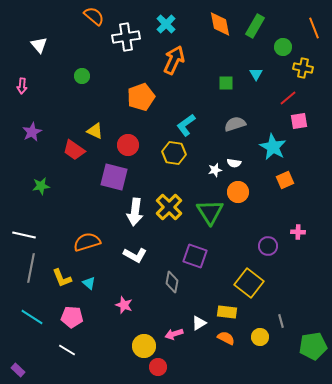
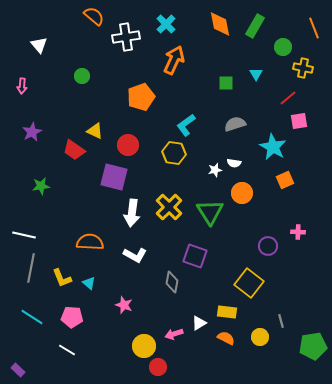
orange circle at (238, 192): moved 4 px right, 1 px down
white arrow at (135, 212): moved 3 px left, 1 px down
orange semicircle at (87, 242): moved 3 px right; rotated 20 degrees clockwise
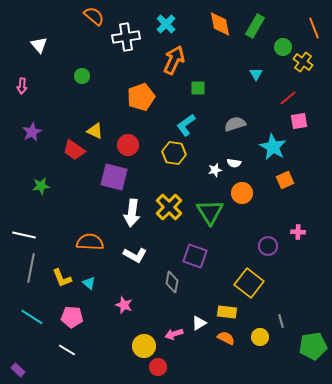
yellow cross at (303, 68): moved 6 px up; rotated 24 degrees clockwise
green square at (226, 83): moved 28 px left, 5 px down
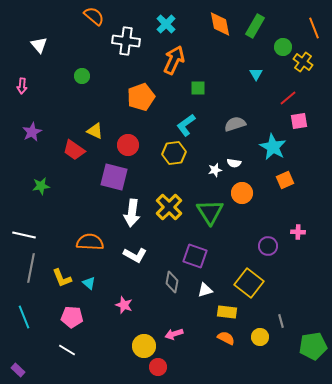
white cross at (126, 37): moved 4 px down; rotated 16 degrees clockwise
yellow hexagon at (174, 153): rotated 15 degrees counterclockwise
cyan line at (32, 317): moved 8 px left; rotated 35 degrees clockwise
white triangle at (199, 323): moved 6 px right, 33 px up; rotated 14 degrees clockwise
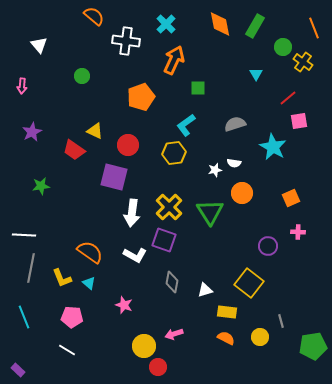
orange square at (285, 180): moved 6 px right, 18 px down
white line at (24, 235): rotated 10 degrees counterclockwise
orange semicircle at (90, 242): moved 10 px down; rotated 32 degrees clockwise
purple square at (195, 256): moved 31 px left, 16 px up
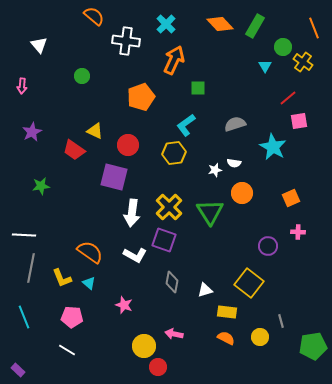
orange diamond at (220, 24): rotated 32 degrees counterclockwise
cyan triangle at (256, 74): moved 9 px right, 8 px up
pink arrow at (174, 334): rotated 30 degrees clockwise
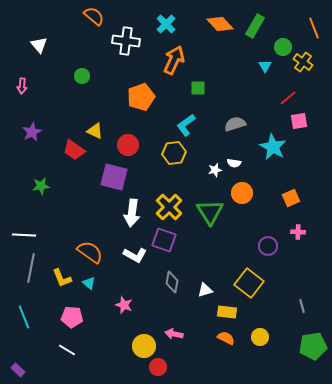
gray line at (281, 321): moved 21 px right, 15 px up
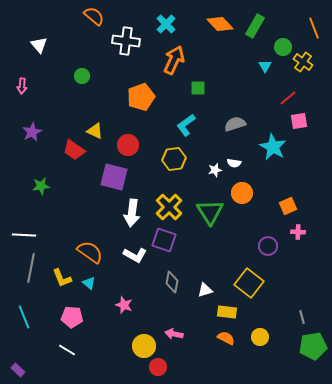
yellow hexagon at (174, 153): moved 6 px down
orange square at (291, 198): moved 3 px left, 8 px down
gray line at (302, 306): moved 11 px down
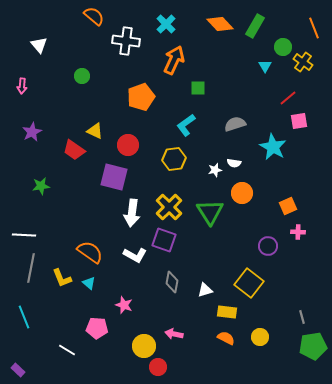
pink pentagon at (72, 317): moved 25 px right, 11 px down
